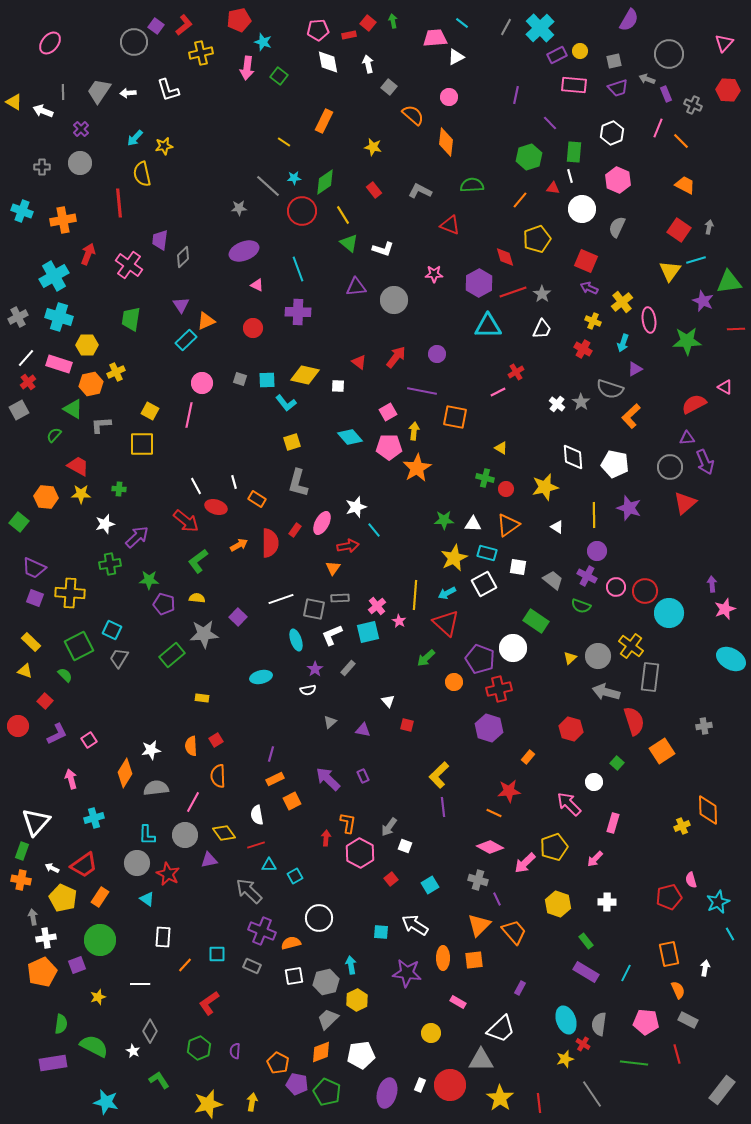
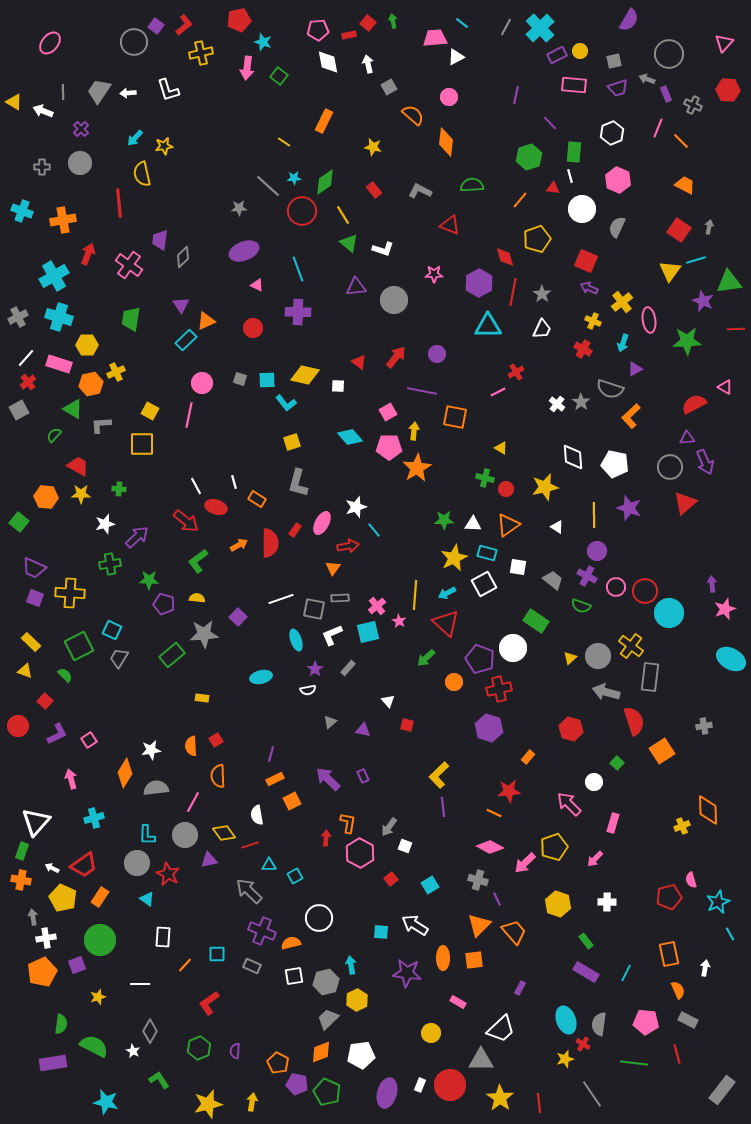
gray square at (389, 87): rotated 21 degrees clockwise
red line at (513, 292): rotated 60 degrees counterclockwise
red line at (256, 845): moved 6 px left
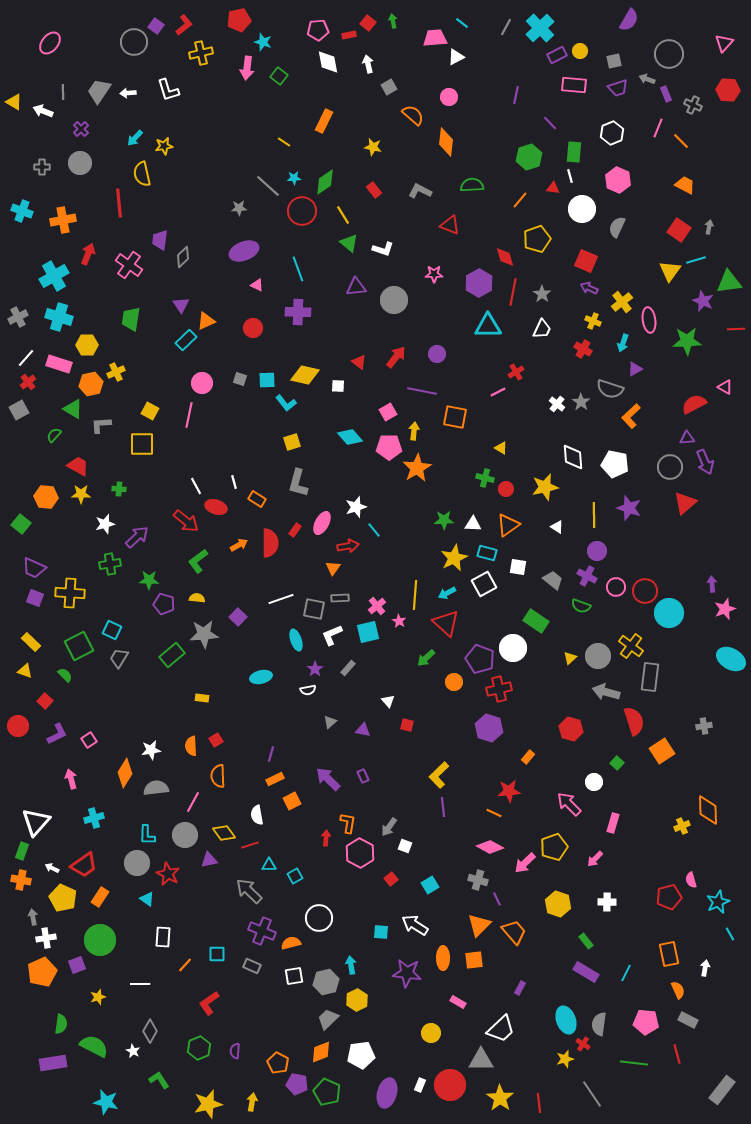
green square at (19, 522): moved 2 px right, 2 px down
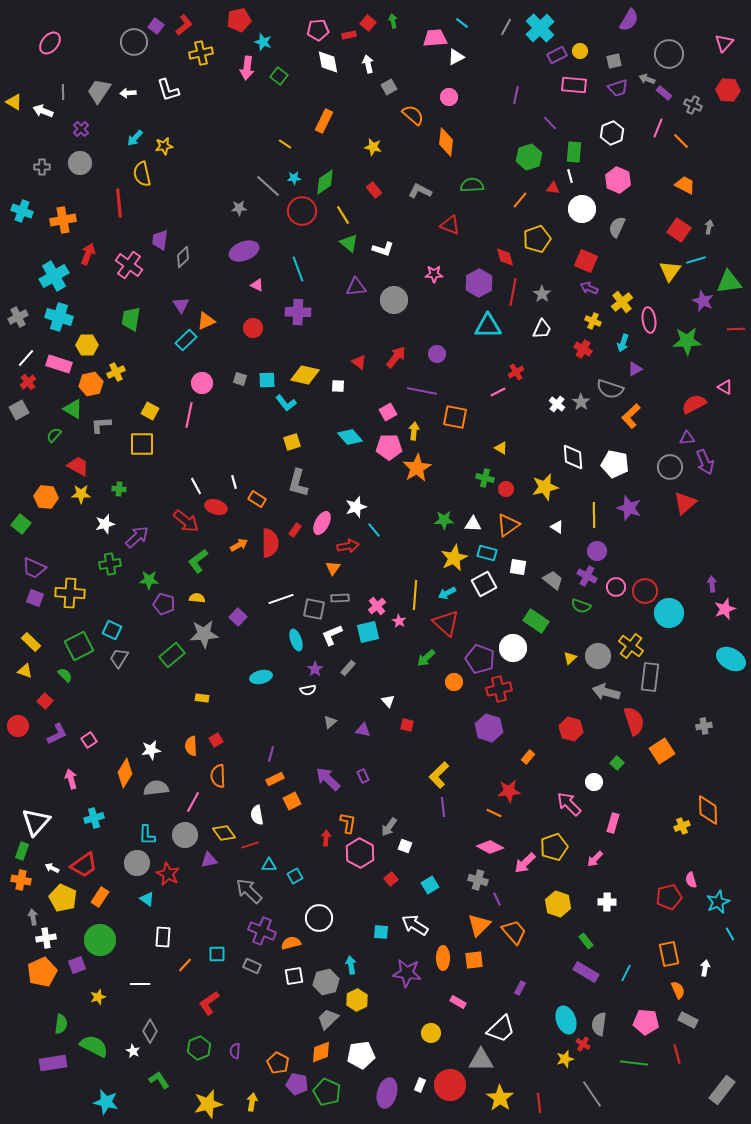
purple rectangle at (666, 94): moved 2 px left, 1 px up; rotated 28 degrees counterclockwise
yellow line at (284, 142): moved 1 px right, 2 px down
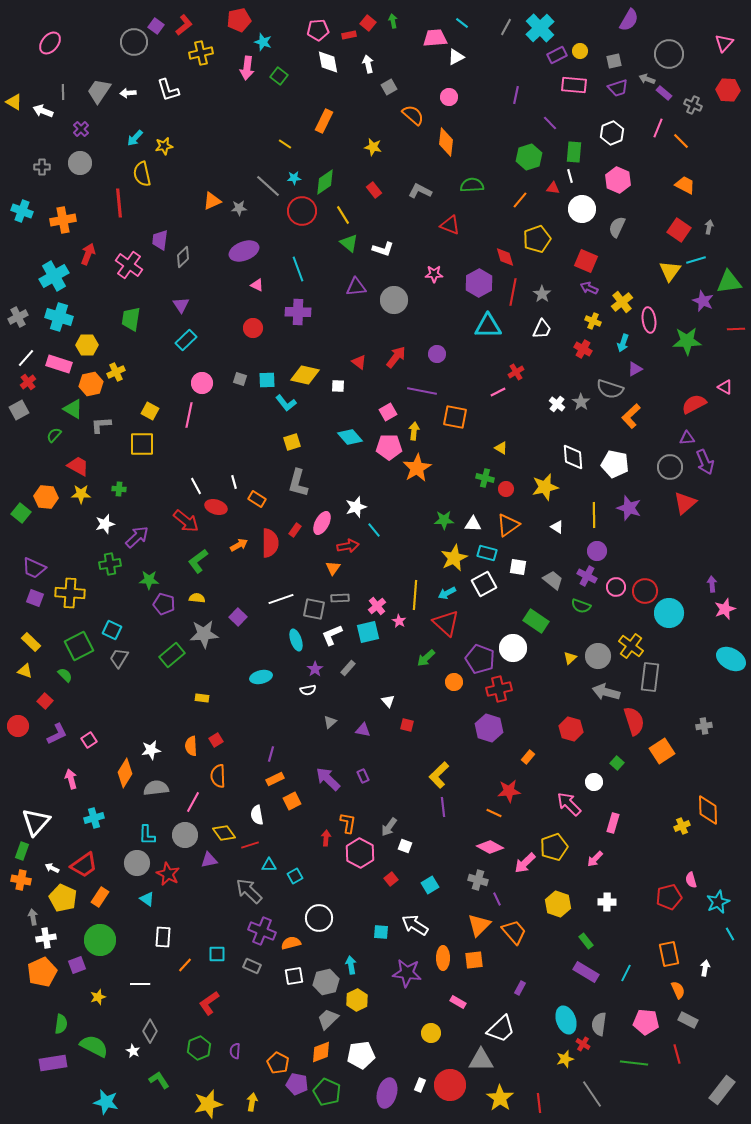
orange triangle at (206, 321): moved 6 px right, 120 px up
green square at (21, 524): moved 11 px up
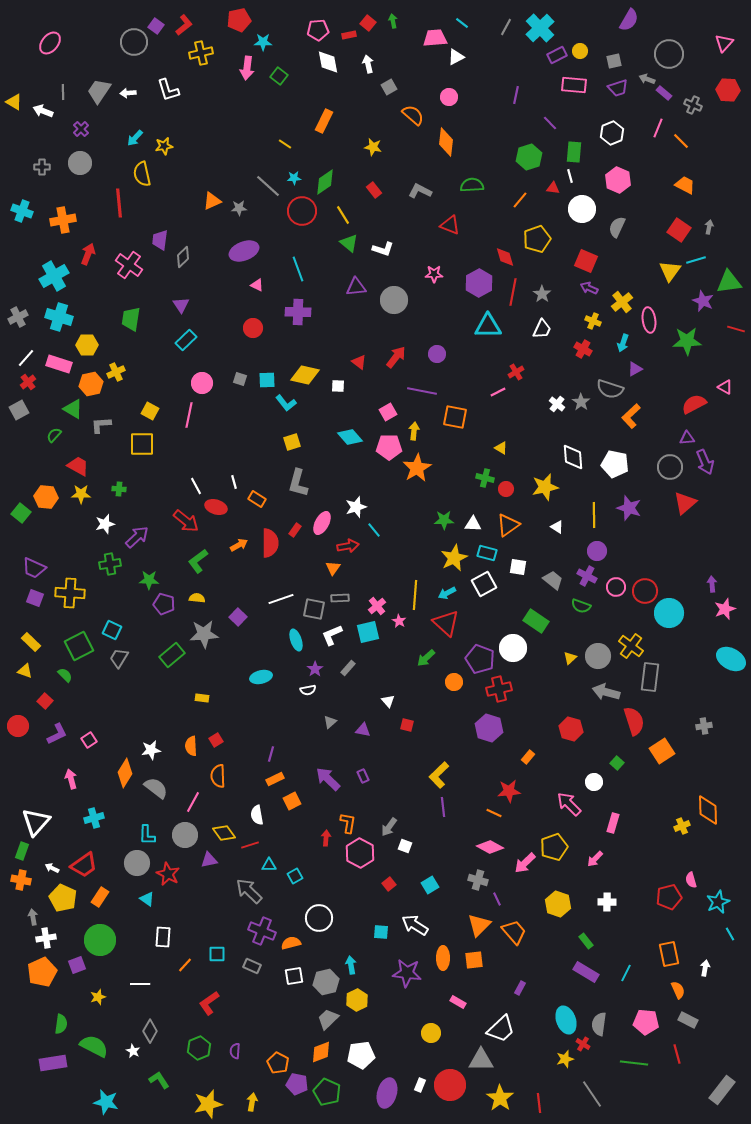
cyan star at (263, 42): rotated 18 degrees counterclockwise
red line at (736, 329): rotated 18 degrees clockwise
gray semicircle at (156, 788): rotated 45 degrees clockwise
red square at (391, 879): moved 2 px left, 5 px down
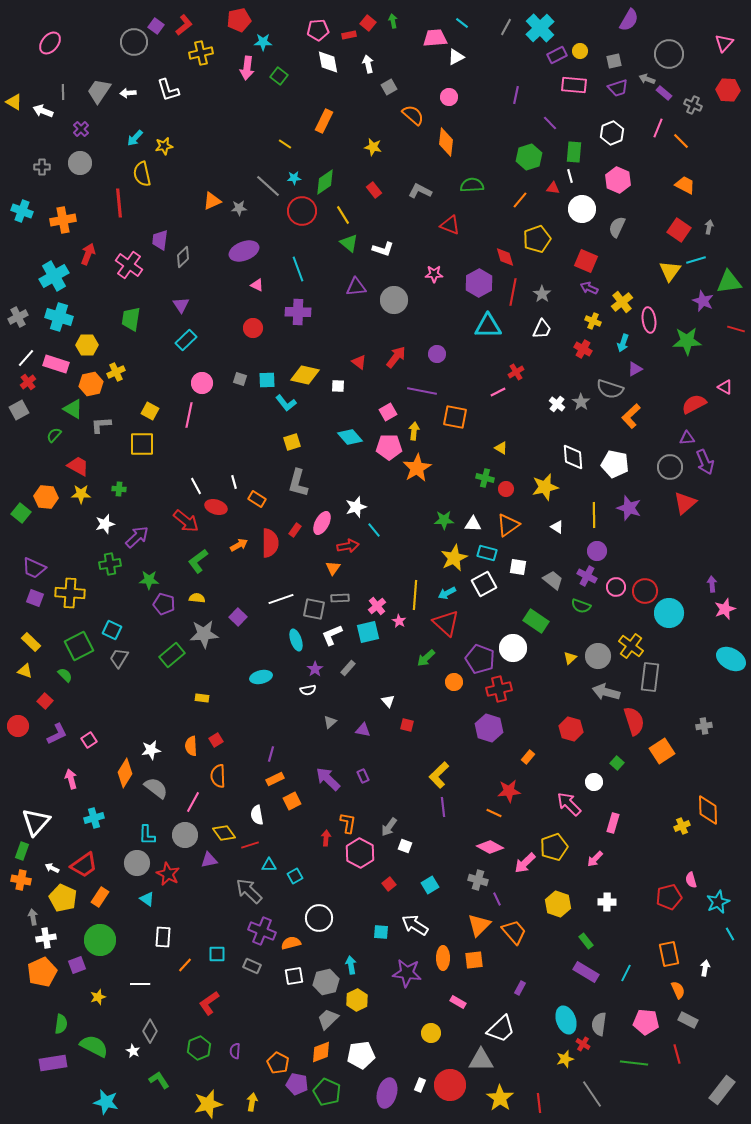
pink rectangle at (59, 364): moved 3 px left
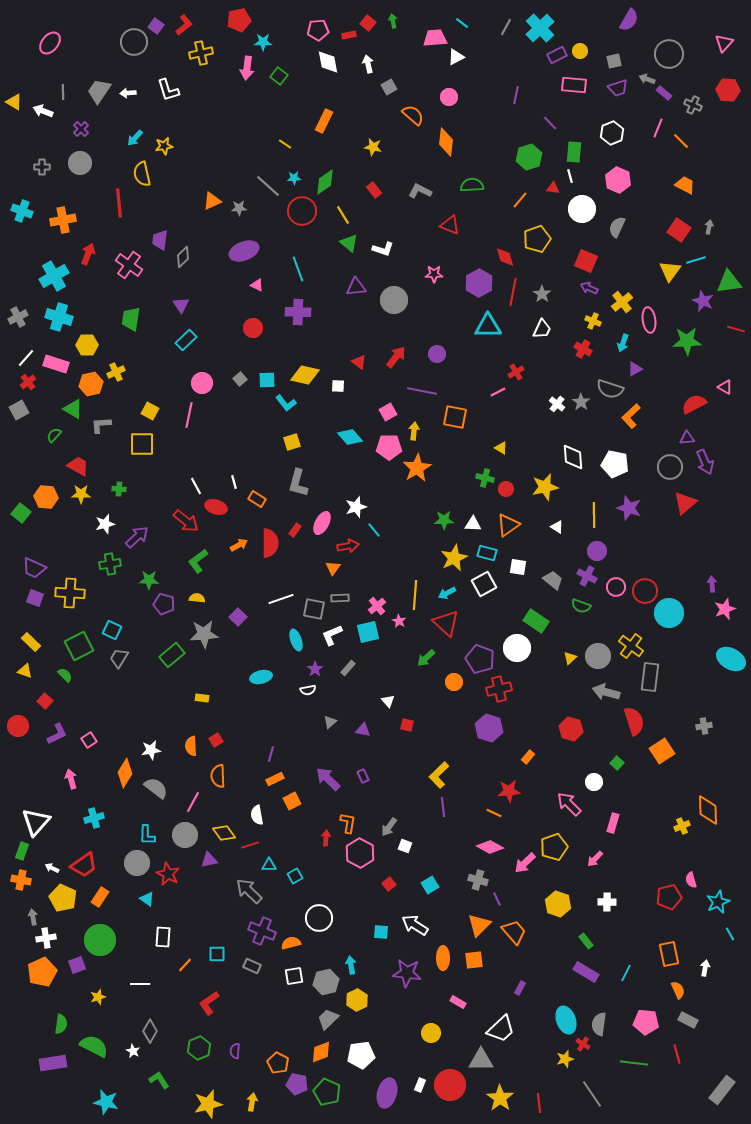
gray square at (240, 379): rotated 32 degrees clockwise
white circle at (513, 648): moved 4 px right
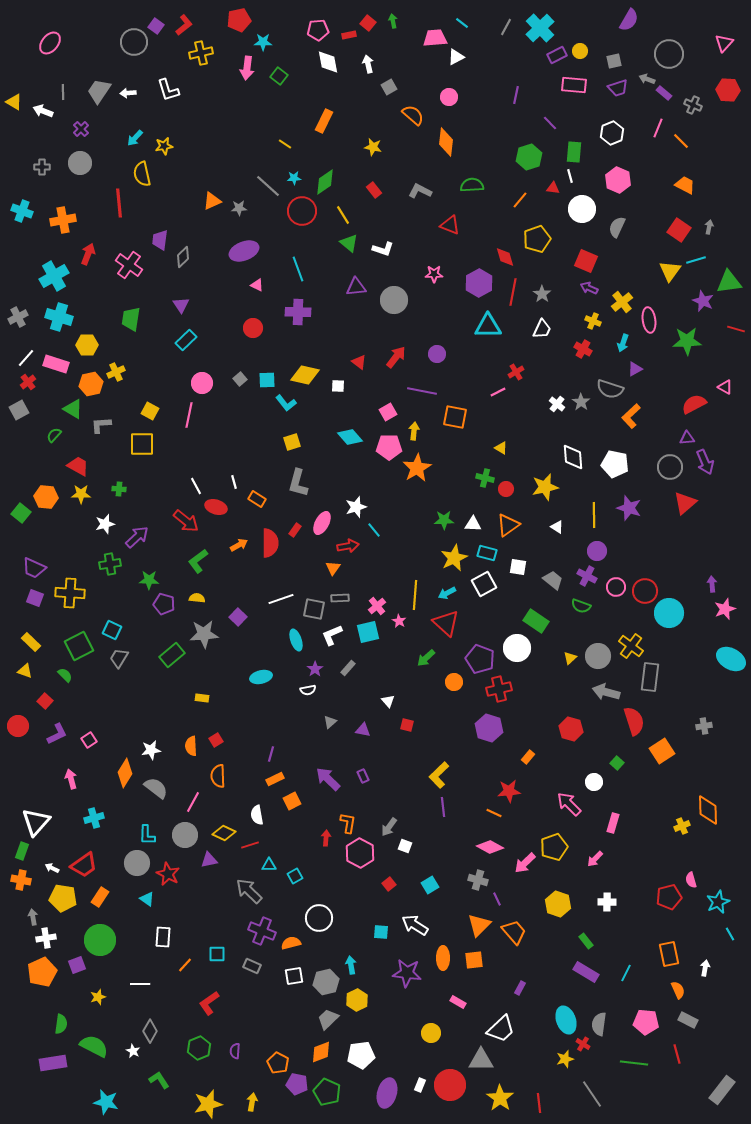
yellow diamond at (224, 833): rotated 30 degrees counterclockwise
yellow pentagon at (63, 898): rotated 16 degrees counterclockwise
